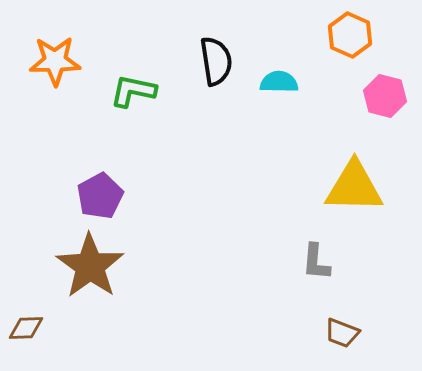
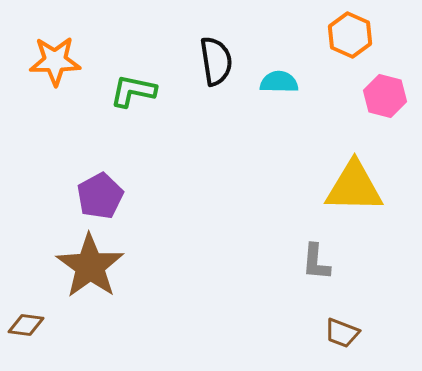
brown diamond: moved 3 px up; rotated 9 degrees clockwise
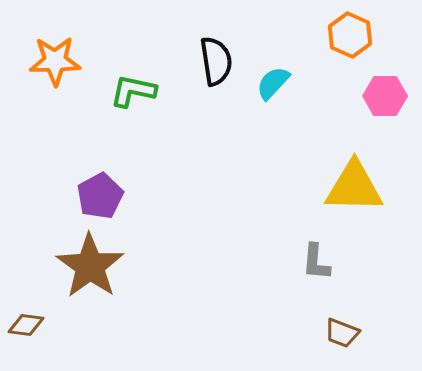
cyan semicircle: moved 6 px left, 1 px down; rotated 48 degrees counterclockwise
pink hexagon: rotated 15 degrees counterclockwise
